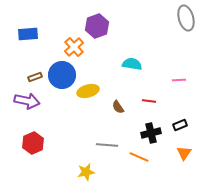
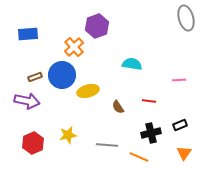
yellow star: moved 18 px left, 37 px up
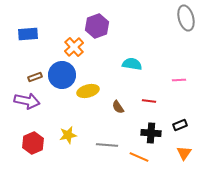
black cross: rotated 18 degrees clockwise
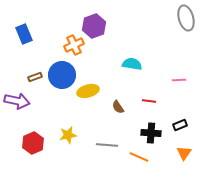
purple hexagon: moved 3 px left
blue rectangle: moved 4 px left; rotated 72 degrees clockwise
orange cross: moved 2 px up; rotated 18 degrees clockwise
purple arrow: moved 10 px left
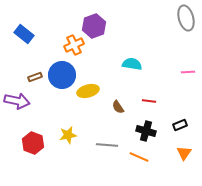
blue rectangle: rotated 30 degrees counterclockwise
pink line: moved 9 px right, 8 px up
black cross: moved 5 px left, 2 px up; rotated 12 degrees clockwise
red hexagon: rotated 15 degrees counterclockwise
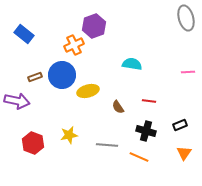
yellow star: moved 1 px right
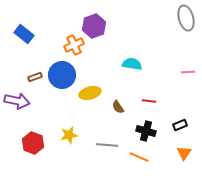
yellow ellipse: moved 2 px right, 2 px down
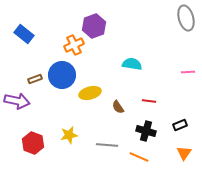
brown rectangle: moved 2 px down
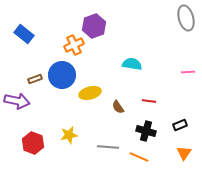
gray line: moved 1 px right, 2 px down
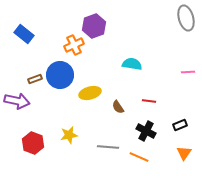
blue circle: moved 2 px left
black cross: rotated 12 degrees clockwise
